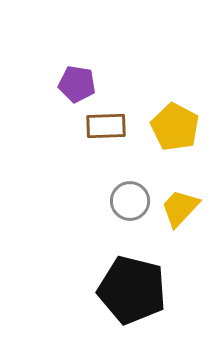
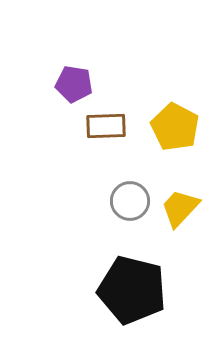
purple pentagon: moved 3 px left
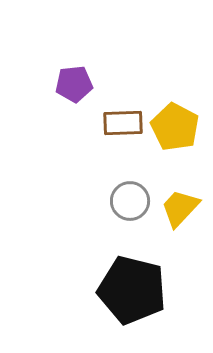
purple pentagon: rotated 15 degrees counterclockwise
brown rectangle: moved 17 px right, 3 px up
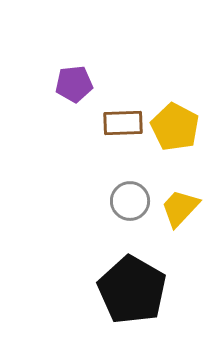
black pentagon: rotated 16 degrees clockwise
